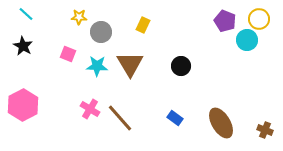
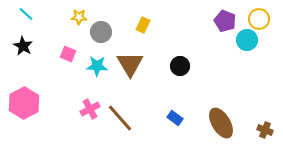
black circle: moved 1 px left
pink hexagon: moved 1 px right, 2 px up
pink cross: rotated 30 degrees clockwise
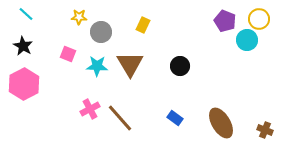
pink hexagon: moved 19 px up
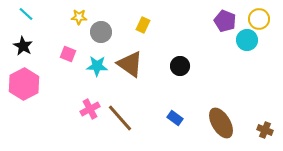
brown triangle: rotated 24 degrees counterclockwise
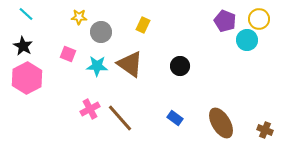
pink hexagon: moved 3 px right, 6 px up
